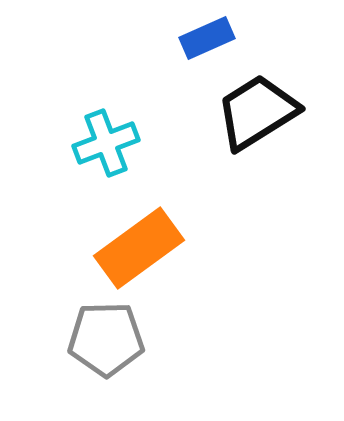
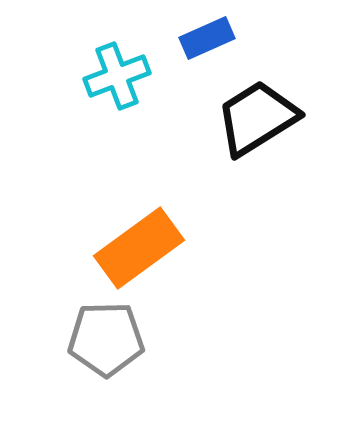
black trapezoid: moved 6 px down
cyan cross: moved 11 px right, 67 px up
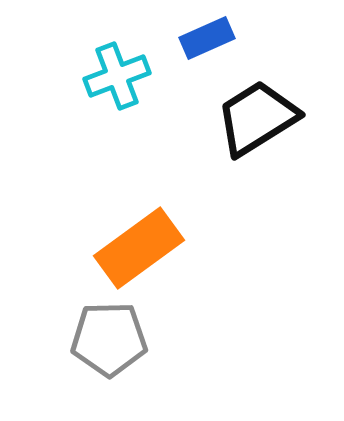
gray pentagon: moved 3 px right
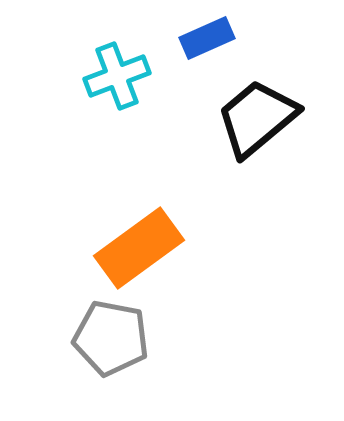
black trapezoid: rotated 8 degrees counterclockwise
gray pentagon: moved 2 px right, 1 px up; rotated 12 degrees clockwise
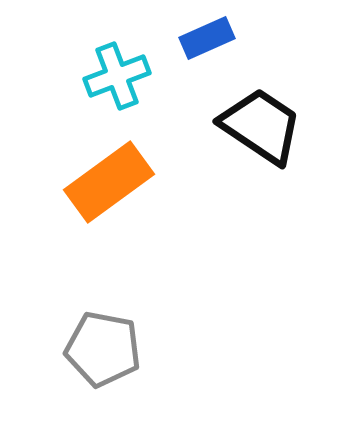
black trapezoid: moved 4 px right, 8 px down; rotated 74 degrees clockwise
orange rectangle: moved 30 px left, 66 px up
gray pentagon: moved 8 px left, 11 px down
